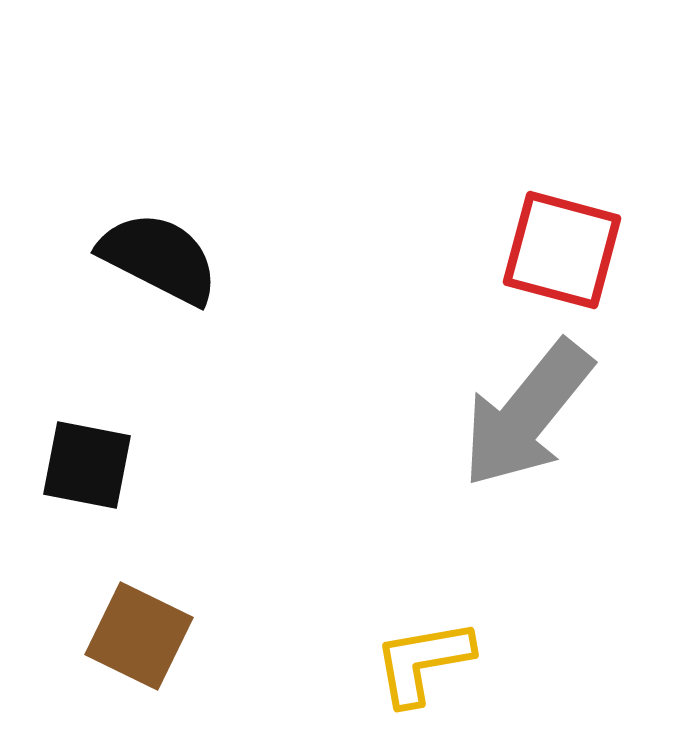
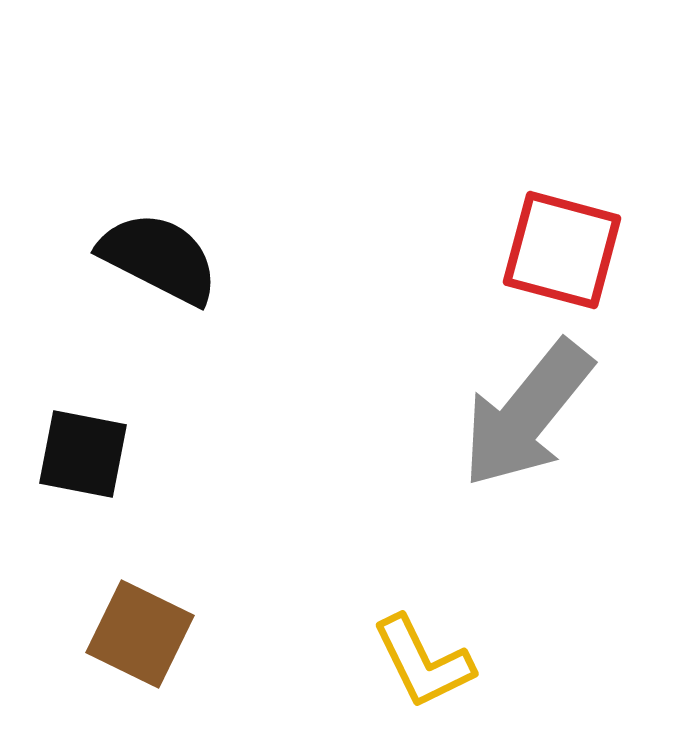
black square: moved 4 px left, 11 px up
brown square: moved 1 px right, 2 px up
yellow L-shape: rotated 106 degrees counterclockwise
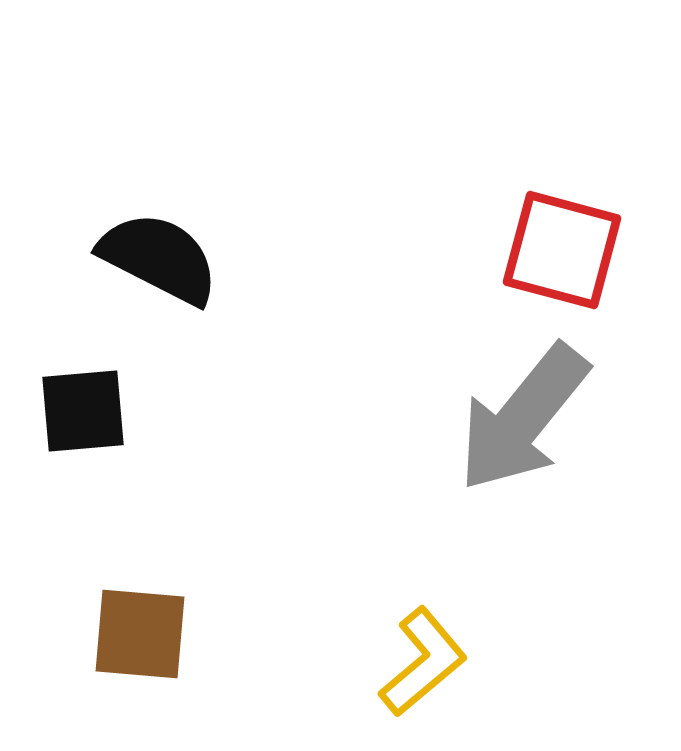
gray arrow: moved 4 px left, 4 px down
black square: moved 43 px up; rotated 16 degrees counterclockwise
brown square: rotated 21 degrees counterclockwise
yellow L-shape: rotated 104 degrees counterclockwise
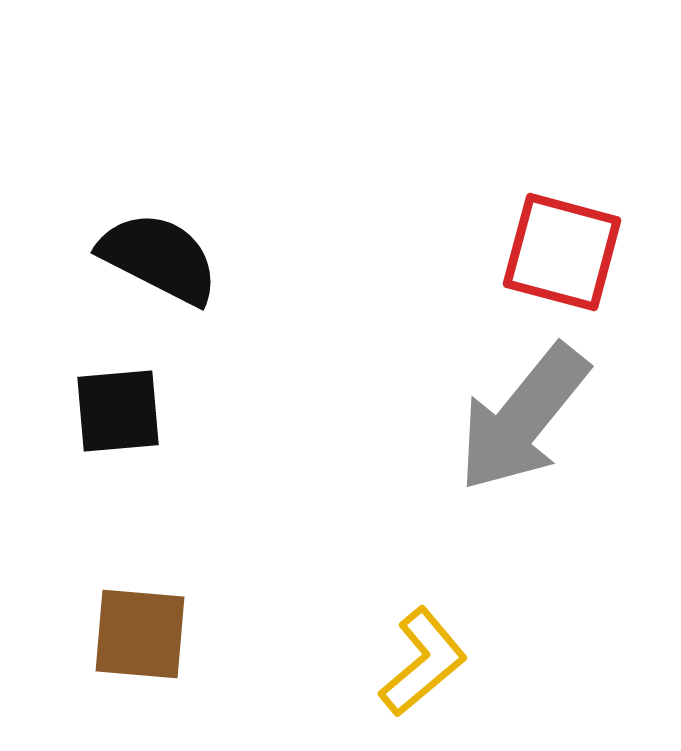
red square: moved 2 px down
black square: moved 35 px right
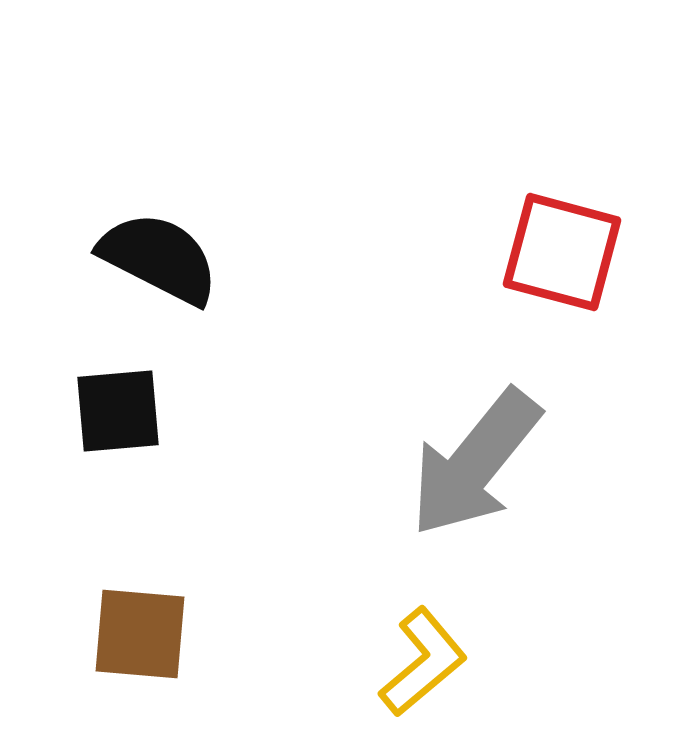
gray arrow: moved 48 px left, 45 px down
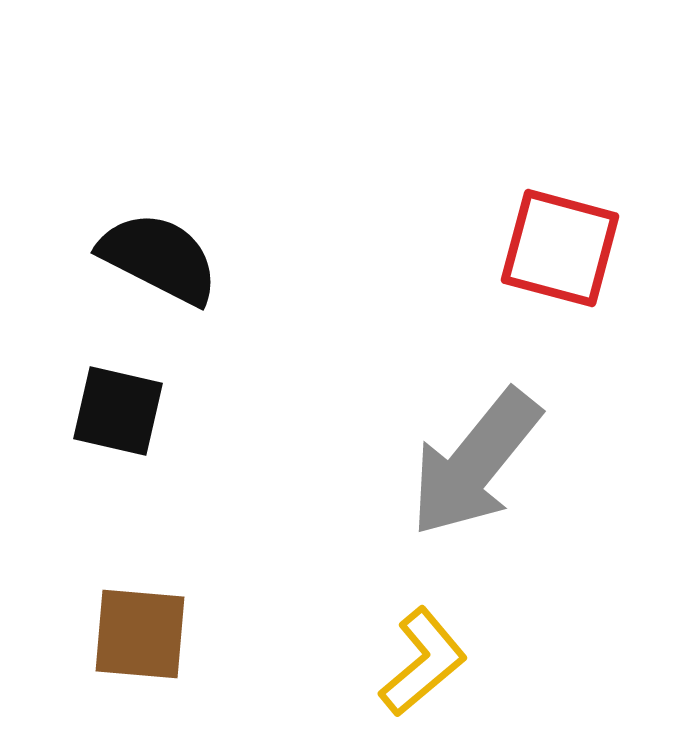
red square: moved 2 px left, 4 px up
black square: rotated 18 degrees clockwise
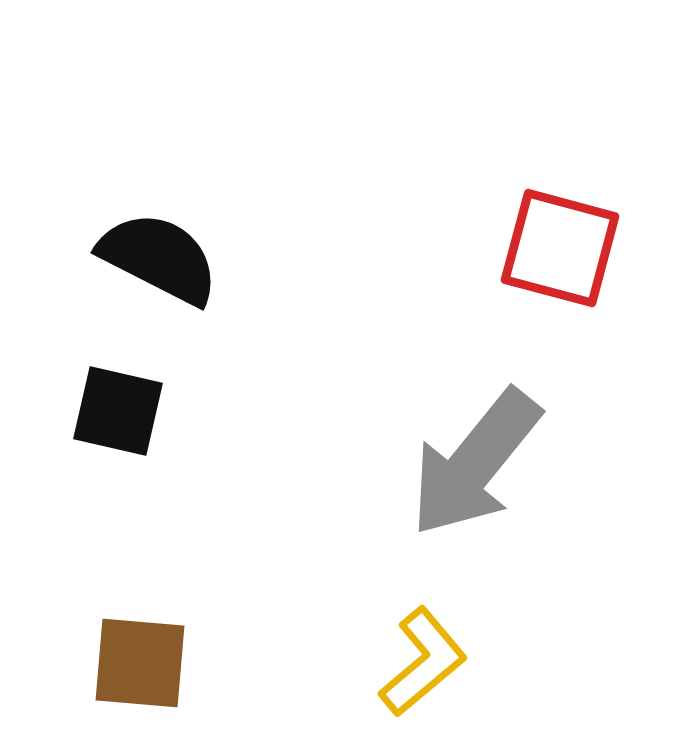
brown square: moved 29 px down
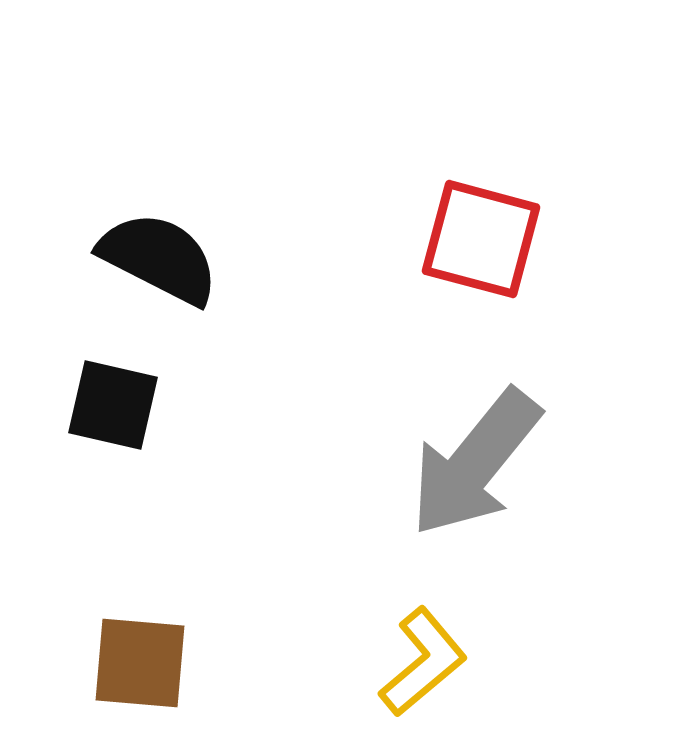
red square: moved 79 px left, 9 px up
black square: moved 5 px left, 6 px up
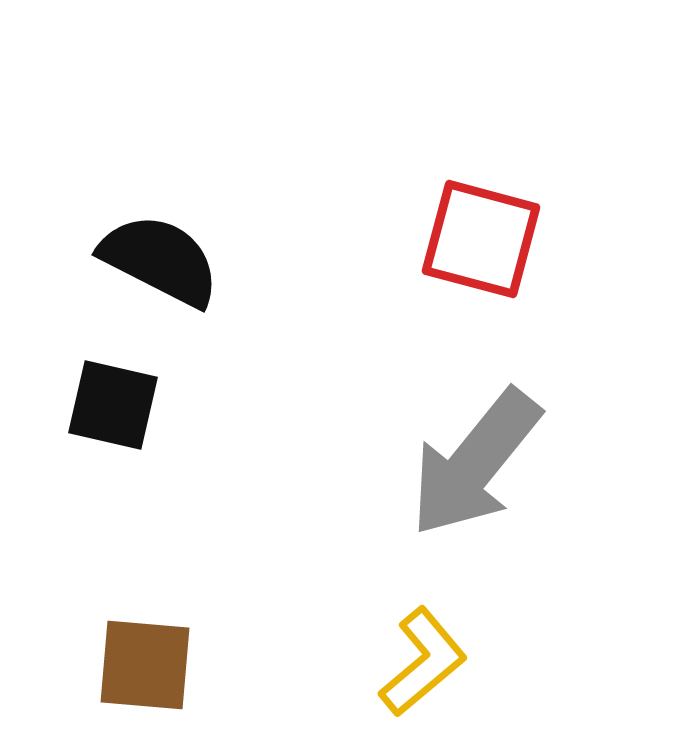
black semicircle: moved 1 px right, 2 px down
brown square: moved 5 px right, 2 px down
